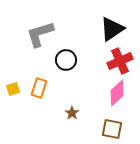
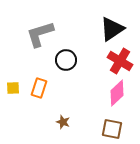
red cross: rotated 35 degrees counterclockwise
yellow square: moved 1 px up; rotated 16 degrees clockwise
brown star: moved 9 px left, 9 px down; rotated 16 degrees counterclockwise
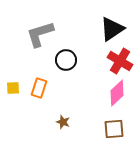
brown square: moved 2 px right; rotated 15 degrees counterclockwise
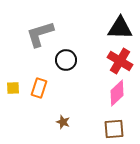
black triangle: moved 8 px right, 1 px up; rotated 36 degrees clockwise
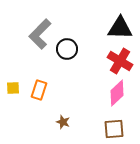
gray L-shape: rotated 28 degrees counterclockwise
black circle: moved 1 px right, 11 px up
orange rectangle: moved 2 px down
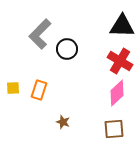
black triangle: moved 2 px right, 2 px up
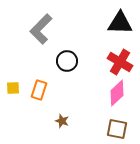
black triangle: moved 2 px left, 3 px up
gray L-shape: moved 1 px right, 5 px up
black circle: moved 12 px down
red cross: moved 1 px down
brown star: moved 1 px left, 1 px up
brown square: moved 3 px right; rotated 15 degrees clockwise
